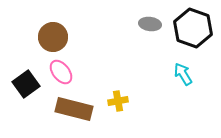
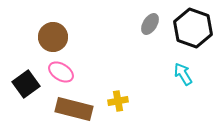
gray ellipse: rotated 65 degrees counterclockwise
pink ellipse: rotated 20 degrees counterclockwise
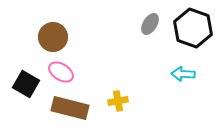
cyan arrow: rotated 55 degrees counterclockwise
black square: rotated 24 degrees counterclockwise
brown rectangle: moved 4 px left, 1 px up
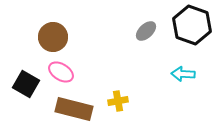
gray ellipse: moved 4 px left, 7 px down; rotated 15 degrees clockwise
black hexagon: moved 1 px left, 3 px up
brown rectangle: moved 4 px right, 1 px down
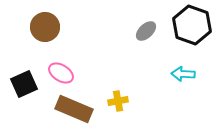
brown circle: moved 8 px left, 10 px up
pink ellipse: moved 1 px down
black square: moved 2 px left; rotated 36 degrees clockwise
brown rectangle: rotated 9 degrees clockwise
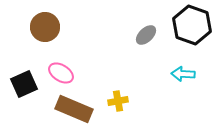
gray ellipse: moved 4 px down
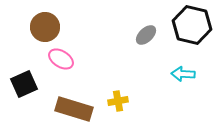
black hexagon: rotated 6 degrees counterclockwise
pink ellipse: moved 14 px up
brown rectangle: rotated 6 degrees counterclockwise
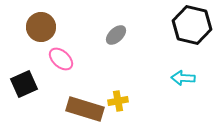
brown circle: moved 4 px left
gray ellipse: moved 30 px left
pink ellipse: rotated 10 degrees clockwise
cyan arrow: moved 4 px down
brown rectangle: moved 11 px right
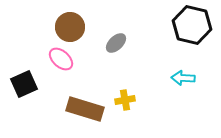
brown circle: moved 29 px right
gray ellipse: moved 8 px down
yellow cross: moved 7 px right, 1 px up
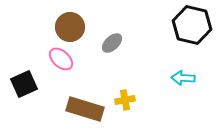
gray ellipse: moved 4 px left
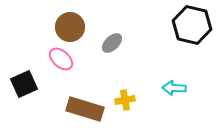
cyan arrow: moved 9 px left, 10 px down
